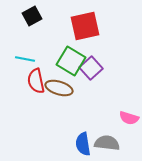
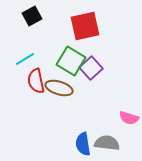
cyan line: rotated 42 degrees counterclockwise
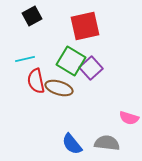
cyan line: rotated 18 degrees clockwise
blue semicircle: moved 11 px left; rotated 30 degrees counterclockwise
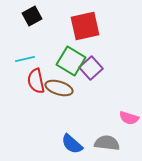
blue semicircle: rotated 10 degrees counterclockwise
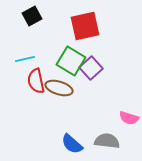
gray semicircle: moved 2 px up
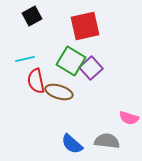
brown ellipse: moved 4 px down
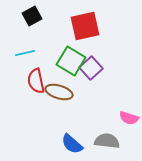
cyan line: moved 6 px up
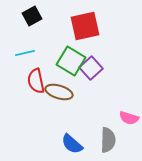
gray semicircle: moved 1 px right, 1 px up; rotated 85 degrees clockwise
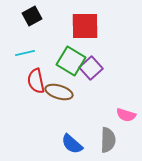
red square: rotated 12 degrees clockwise
pink semicircle: moved 3 px left, 3 px up
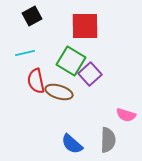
purple square: moved 1 px left, 6 px down
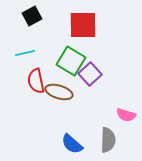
red square: moved 2 px left, 1 px up
